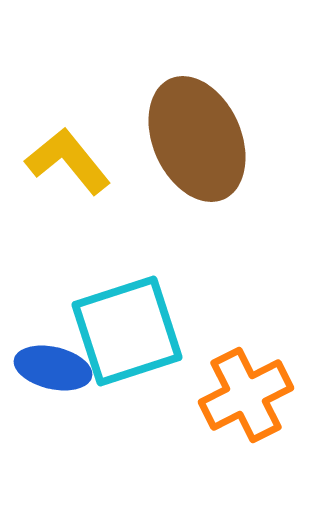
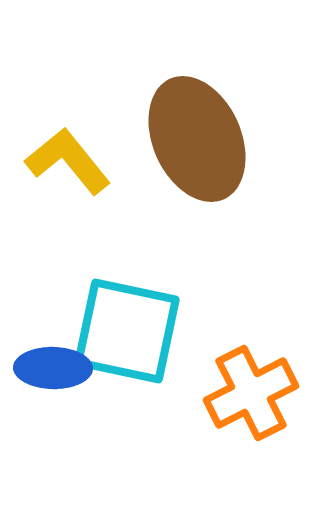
cyan square: rotated 30 degrees clockwise
blue ellipse: rotated 12 degrees counterclockwise
orange cross: moved 5 px right, 2 px up
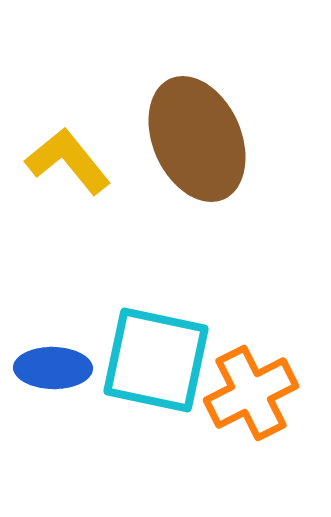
cyan square: moved 29 px right, 29 px down
